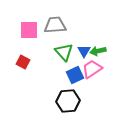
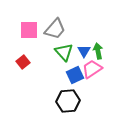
gray trapezoid: moved 4 px down; rotated 135 degrees clockwise
green arrow: rotated 91 degrees clockwise
red square: rotated 24 degrees clockwise
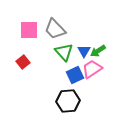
gray trapezoid: rotated 95 degrees clockwise
green arrow: rotated 112 degrees counterclockwise
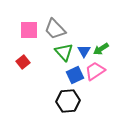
green arrow: moved 3 px right, 2 px up
pink trapezoid: moved 3 px right, 2 px down
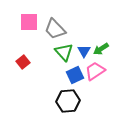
pink square: moved 8 px up
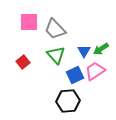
green triangle: moved 8 px left, 3 px down
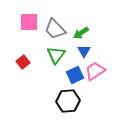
green arrow: moved 20 px left, 16 px up
green triangle: rotated 18 degrees clockwise
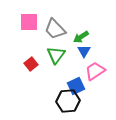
green arrow: moved 4 px down
red square: moved 8 px right, 2 px down
blue square: moved 1 px right, 11 px down
